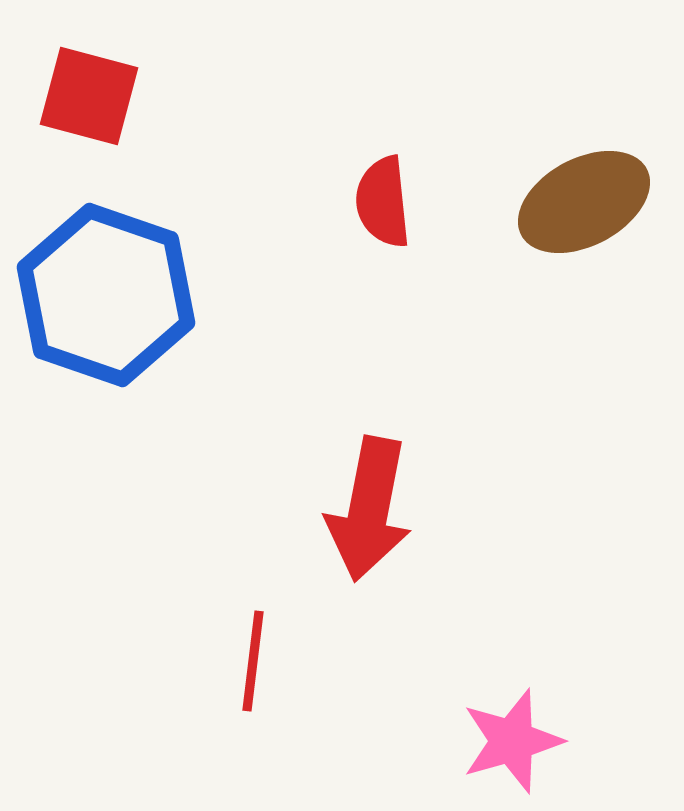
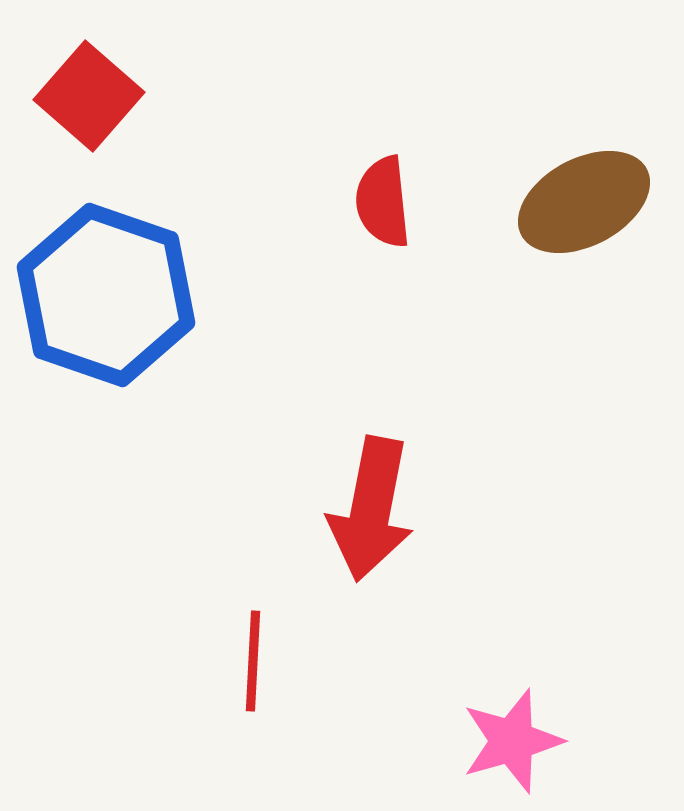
red square: rotated 26 degrees clockwise
red arrow: moved 2 px right
red line: rotated 4 degrees counterclockwise
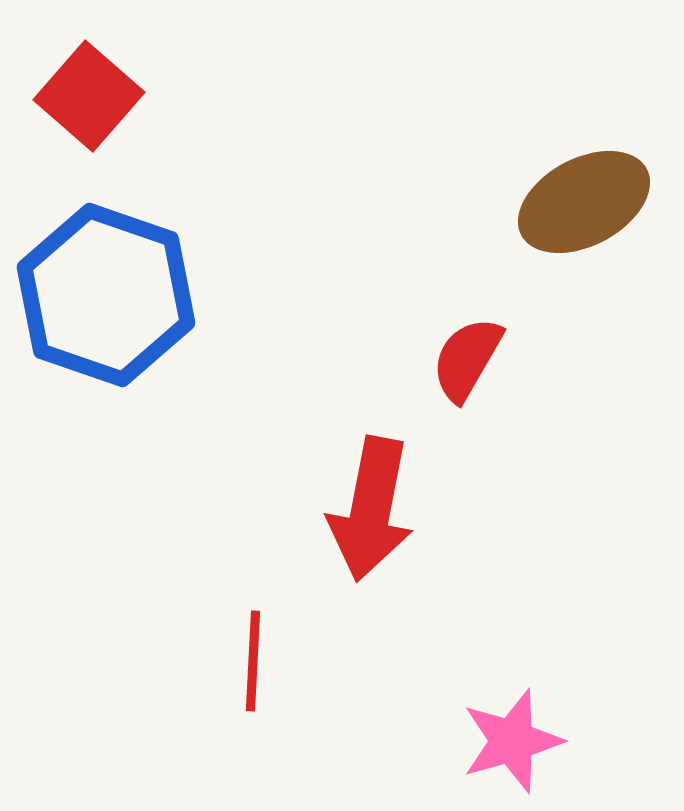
red semicircle: moved 84 px right, 157 px down; rotated 36 degrees clockwise
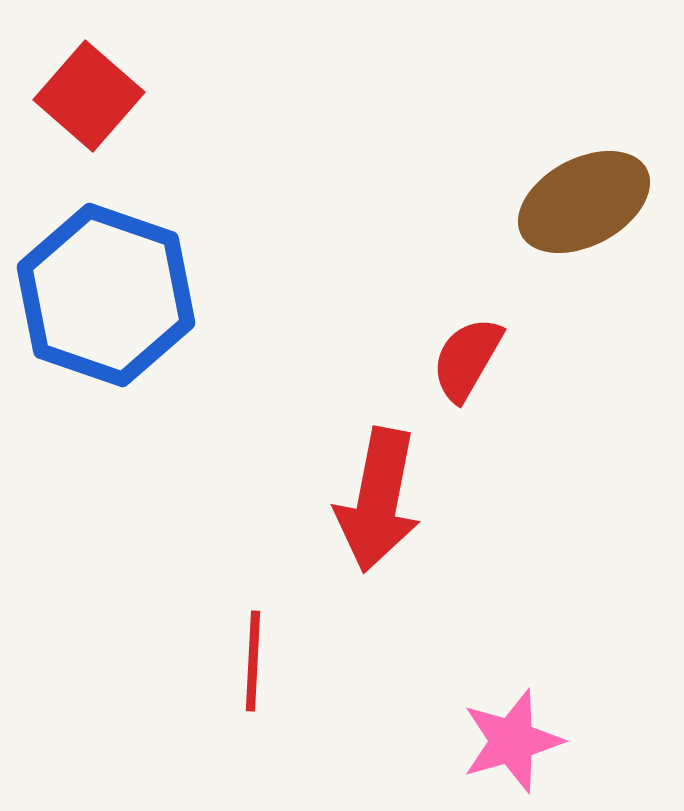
red arrow: moved 7 px right, 9 px up
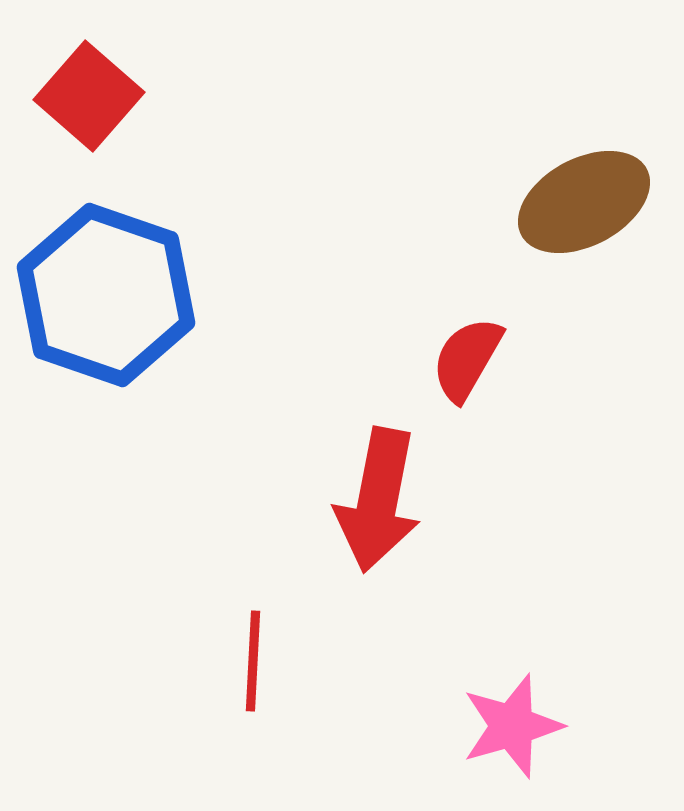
pink star: moved 15 px up
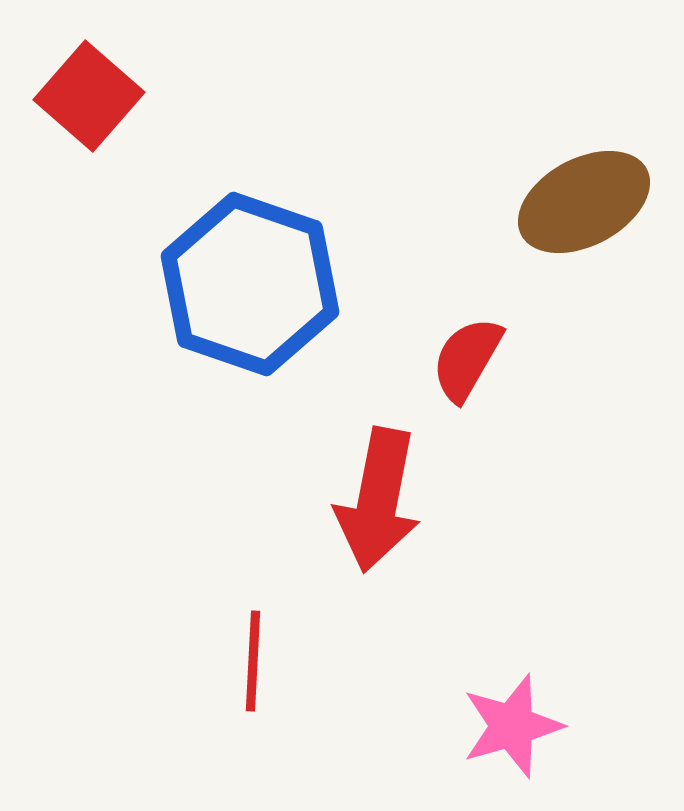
blue hexagon: moved 144 px right, 11 px up
